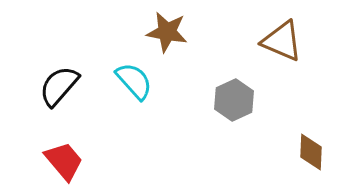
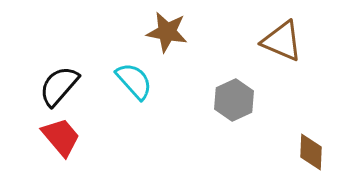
red trapezoid: moved 3 px left, 24 px up
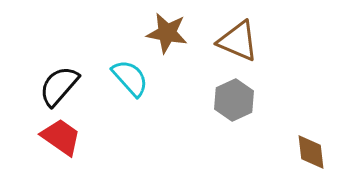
brown star: moved 1 px down
brown triangle: moved 44 px left
cyan semicircle: moved 4 px left, 3 px up
red trapezoid: rotated 15 degrees counterclockwise
brown diamond: rotated 9 degrees counterclockwise
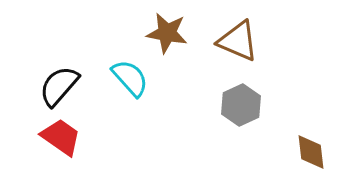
gray hexagon: moved 7 px right, 5 px down
